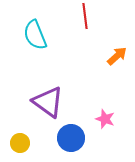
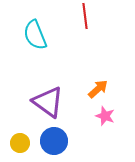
orange arrow: moved 19 px left, 33 px down
pink star: moved 3 px up
blue circle: moved 17 px left, 3 px down
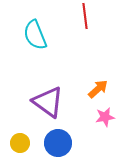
pink star: moved 1 px down; rotated 30 degrees counterclockwise
blue circle: moved 4 px right, 2 px down
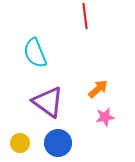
cyan semicircle: moved 18 px down
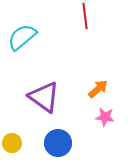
cyan semicircle: moved 13 px left, 16 px up; rotated 72 degrees clockwise
purple triangle: moved 4 px left, 5 px up
pink star: rotated 18 degrees clockwise
yellow circle: moved 8 px left
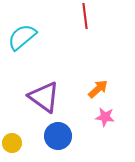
blue circle: moved 7 px up
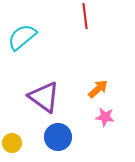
blue circle: moved 1 px down
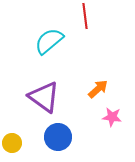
cyan semicircle: moved 27 px right, 4 px down
pink star: moved 7 px right
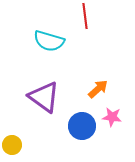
cyan semicircle: rotated 124 degrees counterclockwise
blue circle: moved 24 px right, 11 px up
yellow circle: moved 2 px down
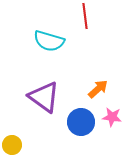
blue circle: moved 1 px left, 4 px up
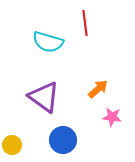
red line: moved 7 px down
cyan semicircle: moved 1 px left, 1 px down
blue circle: moved 18 px left, 18 px down
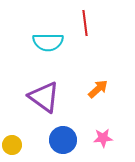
cyan semicircle: rotated 16 degrees counterclockwise
pink star: moved 9 px left, 21 px down; rotated 12 degrees counterclockwise
